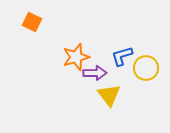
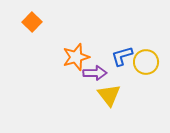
orange square: rotated 18 degrees clockwise
yellow circle: moved 6 px up
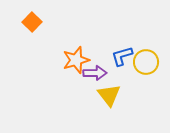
orange star: moved 3 px down
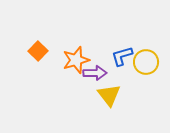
orange square: moved 6 px right, 29 px down
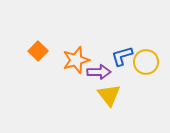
purple arrow: moved 4 px right, 1 px up
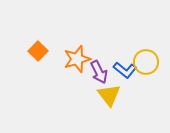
blue L-shape: moved 3 px right, 14 px down; rotated 125 degrees counterclockwise
orange star: moved 1 px right, 1 px up
purple arrow: rotated 65 degrees clockwise
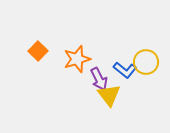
purple arrow: moved 7 px down
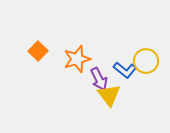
yellow circle: moved 1 px up
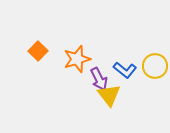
yellow circle: moved 9 px right, 5 px down
